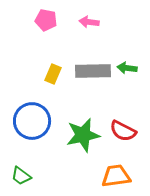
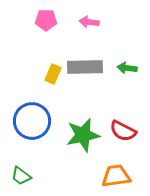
pink pentagon: rotated 10 degrees counterclockwise
gray rectangle: moved 8 px left, 4 px up
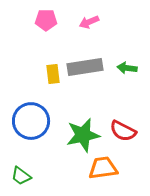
pink arrow: rotated 30 degrees counterclockwise
gray rectangle: rotated 8 degrees counterclockwise
yellow rectangle: rotated 30 degrees counterclockwise
blue circle: moved 1 px left
orange trapezoid: moved 13 px left, 8 px up
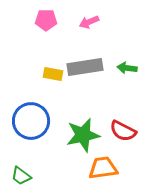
yellow rectangle: rotated 72 degrees counterclockwise
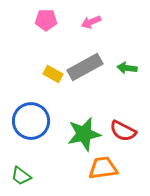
pink arrow: moved 2 px right
gray rectangle: rotated 20 degrees counterclockwise
yellow rectangle: rotated 18 degrees clockwise
green star: moved 1 px right, 1 px up
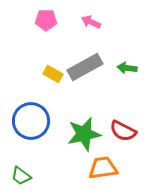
pink arrow: rotated 48 degrees clockwise
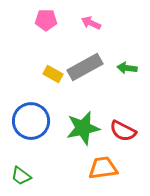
pink arrow: moved 1 px down
green star: moved 1 px left, 6 px up
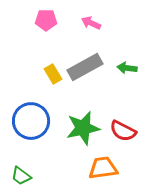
yellow rectangle: rotated 30 degrees clockwise
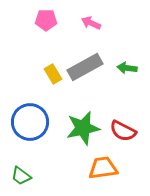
blue circle: moved 1 px left, 1 px down
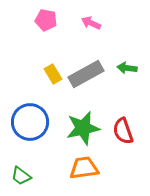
pink pentagon: rotated 10 degrees clockwise
gray rectangle: moved 1 px right, 7 px down
red semicircle: rotated 44 degrees clockwise
orange trapezoid: moved 19 px left
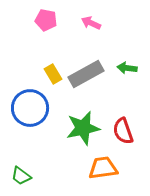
blue circle: moved 14 px up
orange trapezoid: moved 19 px right
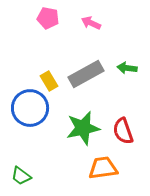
pink pentagon: moved 2 px right, 2 px up
yellow rectangle: moved 4 px left, 7 px down
